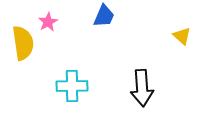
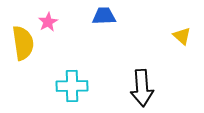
blue trapezoid: rotated 115 degrees counterclockwise
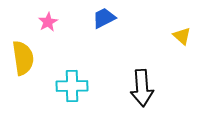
blue trapezoid: moved 2 px down; rotated 25 degrees counterclockwise
yellow semicircle: moved 15 px down
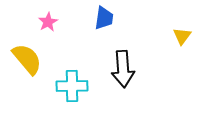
blue trapezoid: rotated 125 degrees clockwise
yellow triangle: rotated 24 degrees clockwise
yellow semicircle: moved 4 px right, 1 px down; rotated 32 degrees counterclockwise
black arrow: moved 19 px left, 19 px up
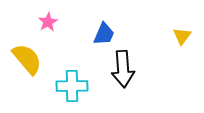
blue trapezoid: moved 16 px down; rotated 15 degrees clockwise
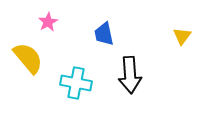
blue trapezoid: rotated 145 degrees clockwise
yellow semicircle: moved 1 px right, 1 px up
black arrow: moved 7 px right, 6 px down
cyan cross: moved 4 px right, 3 px up; rotated 12 degrees clockwise
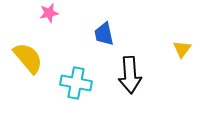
pink star: moved 1 px right, 9 px up; rotated 18 degrees clockwise
yellow triangle: moved 13 px down
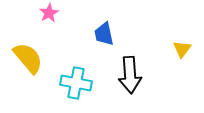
pink star: rotated 18 degrees counterclockwise
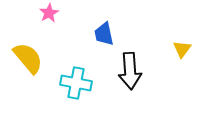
black arrow: moved 4 px up
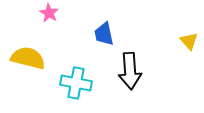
pink star: rotated 12 degrees counterclockwise
yellow triangle: moved 7 px right, 8 px up; rotated 18 degrees counterclockwise
yellow semicircle: rotated 36 degrees counterclockwise
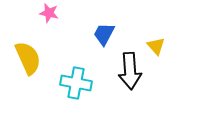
pink star: rotated 18 degrees counterclockwise
blue trapezoid: rotated 40 degrees clockwise
yellow triangle: moved 33 px left, 5 px down
yellow semicircle: rotated 52 degrees clockwise
